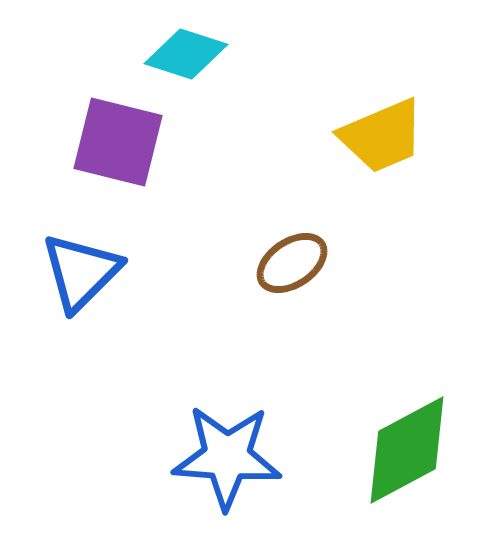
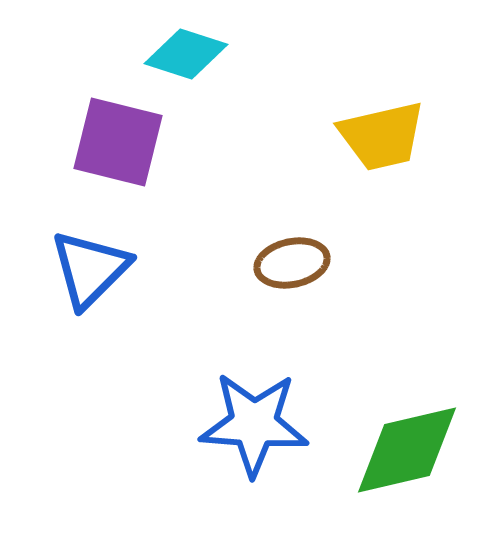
yellow trapezoid: rotated 10 degrees clockwise
brown ellipse: rotated 22 degrees clockwise
blue triangle: moved 9 px right, 3 px up
green diamond: rotated 15 degrees clockwise
blue star: moved 27 px right, 33 px up
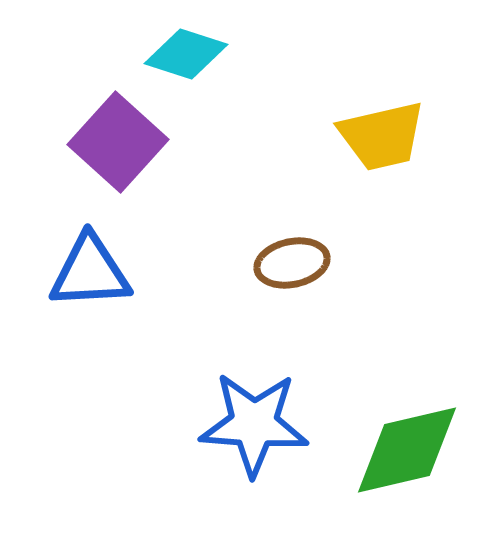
purple square: rotated 28 degrees clockwise
blue triangle: moved 3 px down; rotated 42 degrees clockwise
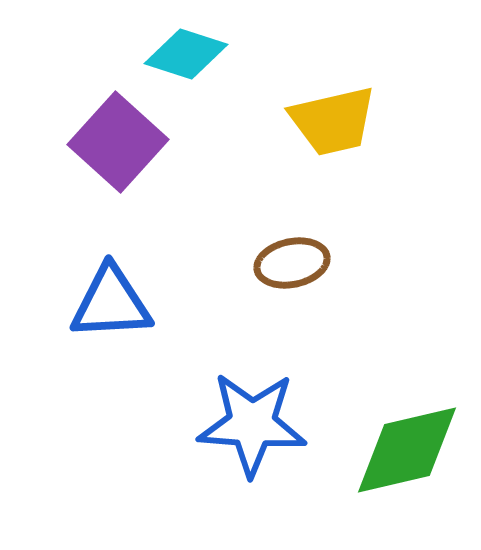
yellow trapezoid: moved 49 px left, 15 px up
blue triangle: moved 21 px right, 31 px down
blue star: moved 2 px left
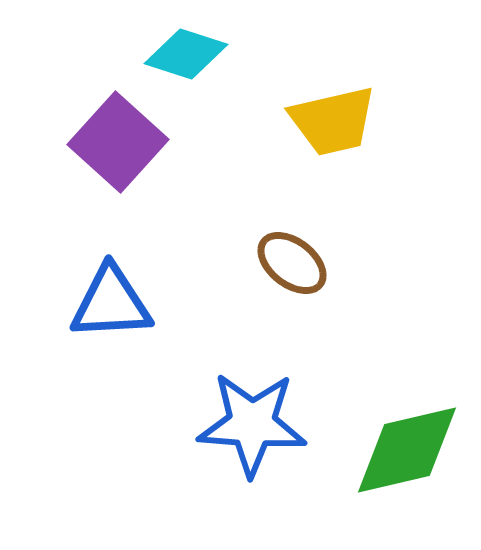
brown ellipse: rotated 50 degrees clockwise
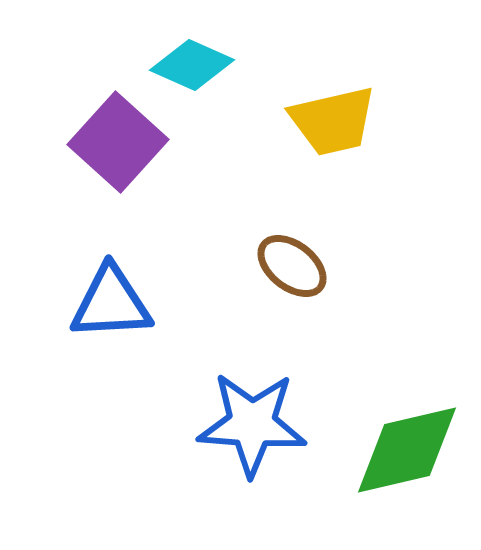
cyan diamond: moved 6 px right, 11 px down; rotated 6 degrees clockwise
brown ellipse: moved 3 px down
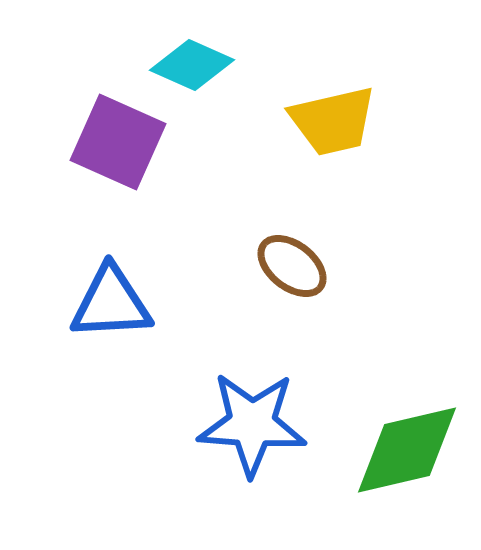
purple square: rotated 18 degrees counterclockwise
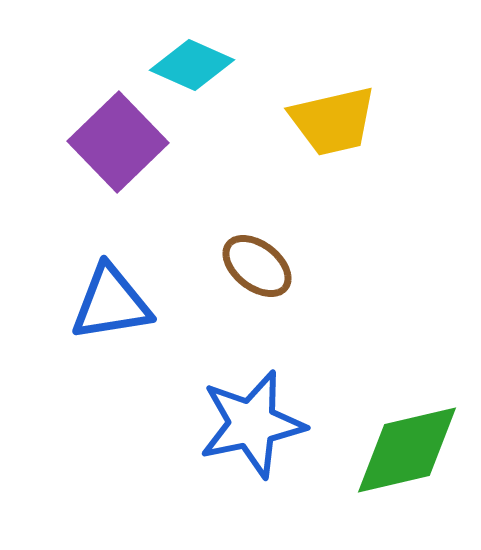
purple square: rotated 22 degrees clockwise
brown ellipse: moved 35 px left
blue triangle: rotated 6 degrees counterclockwise
blue star: rotated 16 degrees counterclockwise
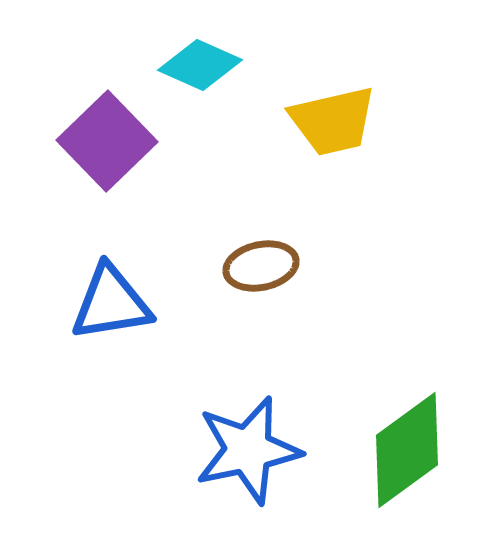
cyan diamond: moved 8 px right
purple square: moved 11 px left, 1 px up
brown ellipse: moved 4 px right; rotated 50 degrees counterclockwise
blue star: moved 4 px left, 26 px down
green diamond: rotated 23 degrees counterclockwise
